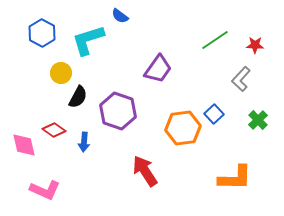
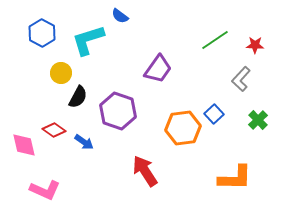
blue arrow: rotated 60 degrees counterclockwise
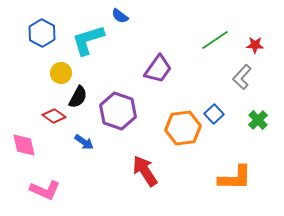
gray L-shape: moved 1 px right, 2 px up
red diamond: moved 14 px up
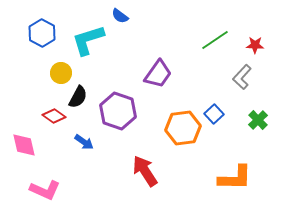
purple trapezoid: moved 5 px down
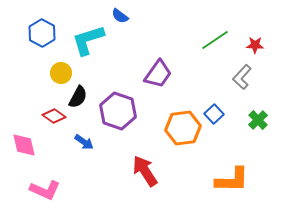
orange L-shape: moved 3 px left, 2 px down
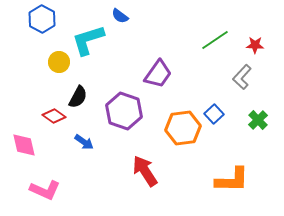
blue hexagon: moved 14 px up
yellow circle: moved 2 px left, 11 px up
purple hexagon: moved 6 px right
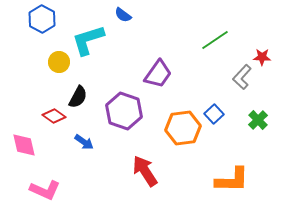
blue semicircle: moved 3 px right, 1 px up
red star: moved 7 px right, 12 px down
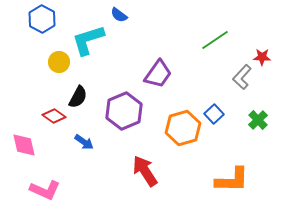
blue semicircle: moved 4 px left
purple hexagon: rotated 18 degrees clockwise
orange hexagon: rotated 8 degrees counterclockwise
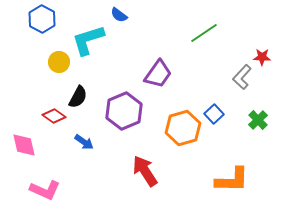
green line: moved 11 px left, 7 px up
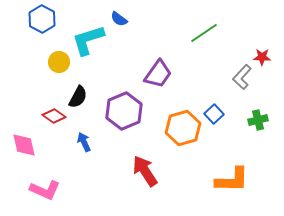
blue semicircle: moved 4 px down
green cross: rotated 30 degrees clockwise
blue arrow: rotated 150 degrees counterclockwise
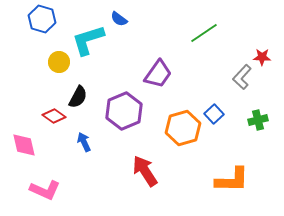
blue hexagon: rotated 12 degrees counterclockwise
